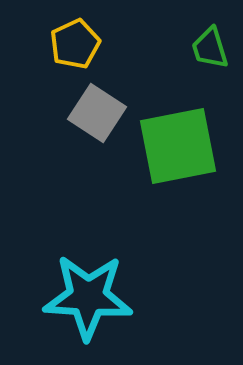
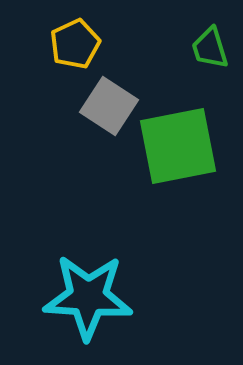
gray square: moved 12 px right, 7 px up
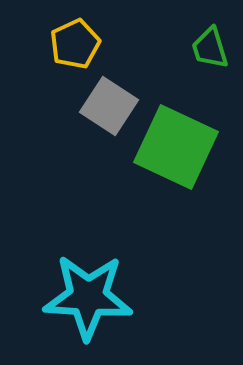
green square: moved 2 px left, 1 px down; rotated 36 degrees clockwise
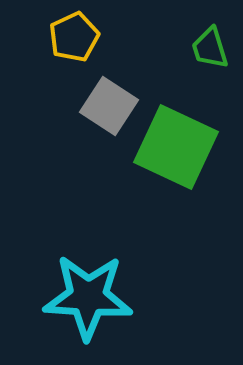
yellow pentagon: moved 1 px left, 7 px up
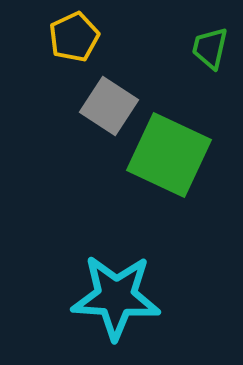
green trapezoid: rotated 30 degrees clockwise
green square: moved 7 px left, 8 px down
cyan star: moved 28 px right
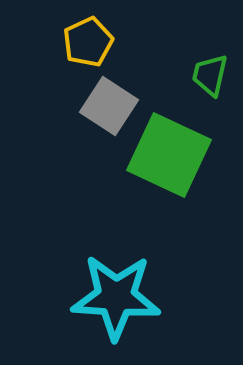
yellow pentagon: moved 14 px right, 5 px down
green trapezoid: moved 27 px down
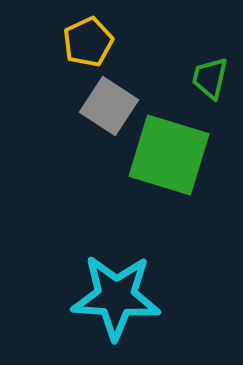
green trapezoid: moved 3 px down
green square: rotated 8 degrees counterclockwise
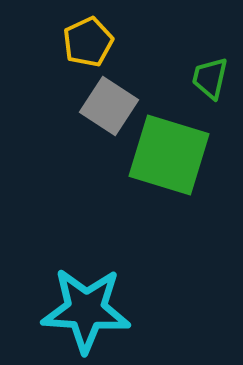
cyan star: moved 30 px left, 13 px down
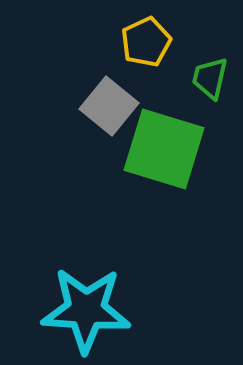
yellow pentagon: moved 58 px right
gray square: rotated 6 degrees clockwise
green square: moved 5 px left, 6 px up
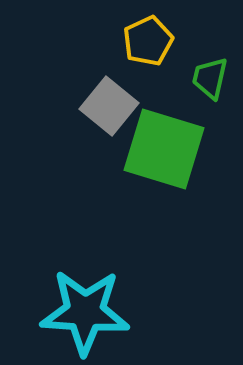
yellow pentagon: moved 2 px right, 1 px up
cyan star: moved 1 px left, 2 px down
